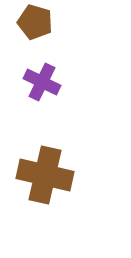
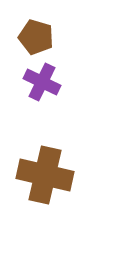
brown pentagon: moved 1 px right, 15 px down
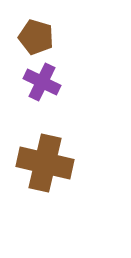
brown cross: moved 12 px up
